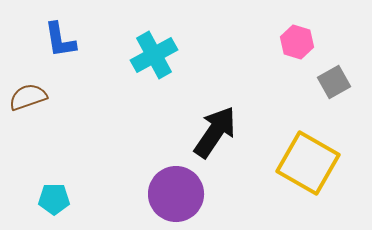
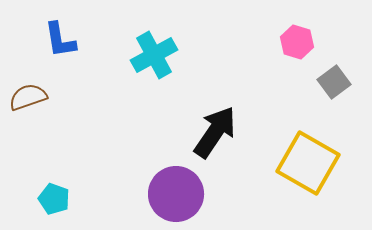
gray square: rotated 8 degrees counterclockwise
cyan pentagon: rotated 20 degrees clockwise
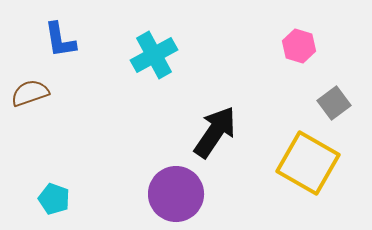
pink hexagon: moved 2 px right, 4 px down
gray square: moved 21 px down
brown semicircle: moved 2 px right, 4 px up
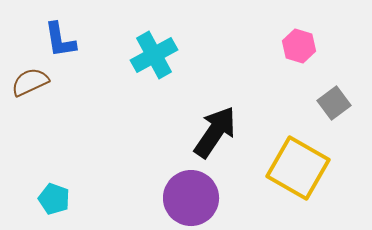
brown semicircle: moved 11 px up; rotated 6 degrees counterclockwise
yellow square: moved 10 px left, 5 px down
purple circle: moved 15 px right, 4 px down
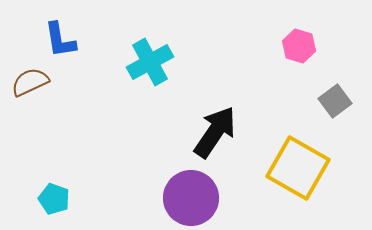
cyan cross: moved 4 px left, 7 px down
gray square: moved 1 px right, 2 px up
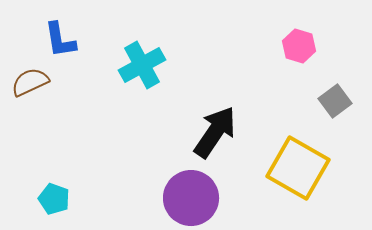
cyan cross: moved 8 px left, 3 px down
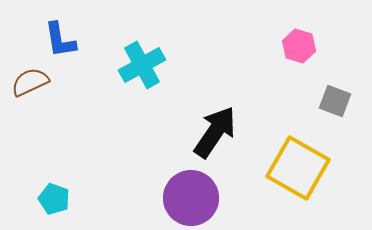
gray square: rotated 32 degrees counterclockwise
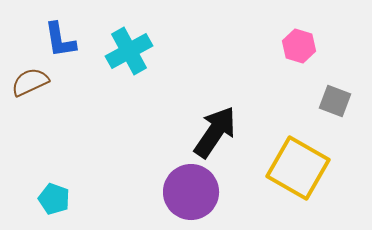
cyan cross: moved 13 px left, 14 px up
purple circle: moved 6 px up
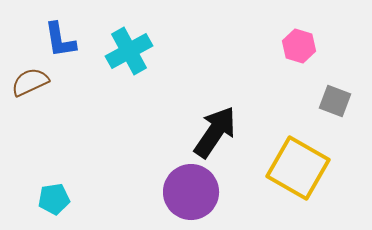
cyan pentagon: rotated 28 degrees counterclockwise
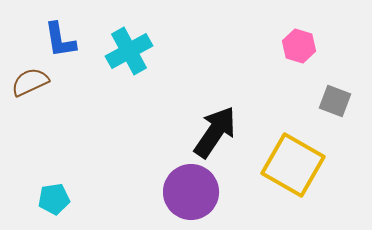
yellow square: moved 5 px left, 3 px up
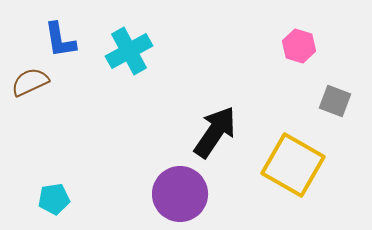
purple circle: moved 11 px left, 2 px down
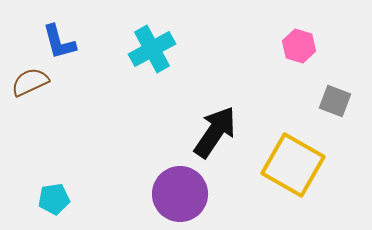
blue L-shape: moved 1 px left, 2 px down; rotated 6 degrees counterclockwise
cyan cross: moved 23 px right, 2 px up
